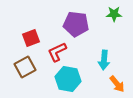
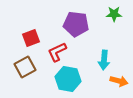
orange arrow: moved 2 px right, 3 px up; rotated 36 degrees counterclockwise
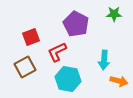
purple pentagon: rotated 20 degrees clockwise
red square: moved 1 px up
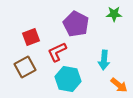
orange arrow: moved 4 px down; rotated 24 degrees clockwise
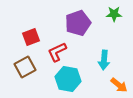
purple pentagon: moved 2 px right, 1 px up; rotated 25 degrees clockwise
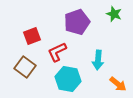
green star: rotated 21 degrees clockwise
purple pentagon: moved 1 px left, 1 px up
red square: moved 1 px right, 1 px up
cyan arrow: moved 6 px left
brown square: rotated 25 degrees counterclockwise
orange arrow: moved 1 px left, 1 px up
